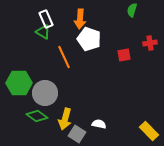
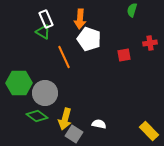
gray square: moved 3 px left
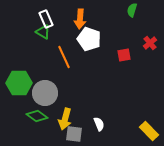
red cross: rotated 32 degrees counterclockwise
white semicircle: rotated 56 degrees clockwise
gray square: rotated 24 degrees counterclockwise
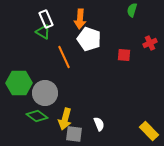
red cross: rotated 16 degrees clockwise
red square: rotated 16 degrees clockwise
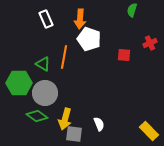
green triangle: moved 32 px down
orange line: rotated 35 degrees clockwise
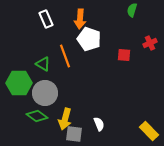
orange line: moved 1 px right, 1 px up; rotated 30 degrees counterclockwise
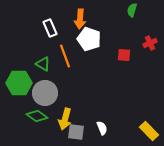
white rectangle: moved 4 px right, 9 px down
white semicircle: moved 3 px right, 4 px down
gray square: moved 2 px right, 2 px up
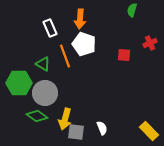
white pentagon: moved 5 px left, 5 px down
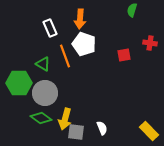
red cross: rotated 32 degrees clockwise
red square: rotated 16 degrees counterclockwise
green diamond: moved 4 px right, 2 px down
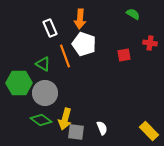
green semicircle: moved 1 px right, 4 px down; rotated 104 degrees clockwise
green diamond: moved 2 px down
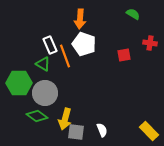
white rectangle: moved 17 px down
green diamond: moved 4 px left, 4 px up
white semicircle: moved 2 px down
